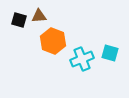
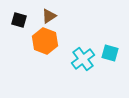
brown triangle: moved 10 px right; rotated 28 degrees counterclockwise
orange hexagon: moved 8 px left
cyan cross: moved 1 px right; rotated 15 degrees counterclockwise
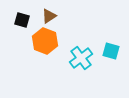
black square: moved 3 px right
cyan square: moved 1 px right, 2 px up
cyan cross: moved 2 px left, 1 px up
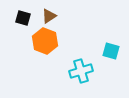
black square: moved 1 px right, 2 px up
cyan cross: moved 13 px down; rotated 20 degrees clockwise
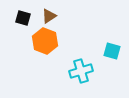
cyan square: moved 1 px right
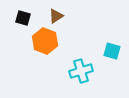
brown triangle: moved 7 px right
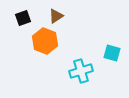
black square: rotated 35 degrees counterclockwise
cyan square: moved 2 px down
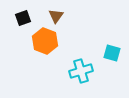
brown triangle: rotated 21 degrees counterclockwise
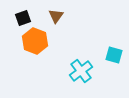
orange hexagon: moved 10 px left
cyan square: moved 2 px right, 2 px down
cyan cross: rotated 20 degrees counterclockwise
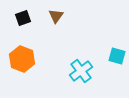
orange hexagon: moved 13 px left, 18 px down
cyan square: moved 3 px right, 1 px down
